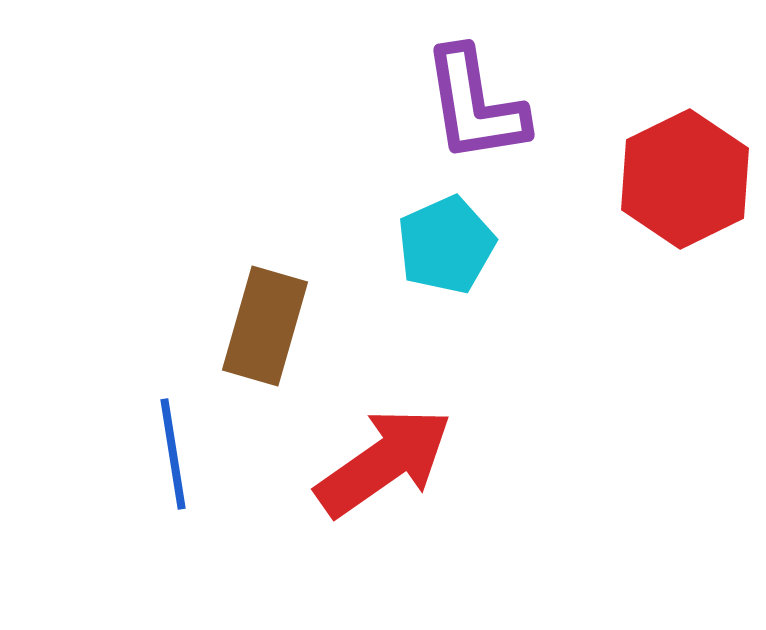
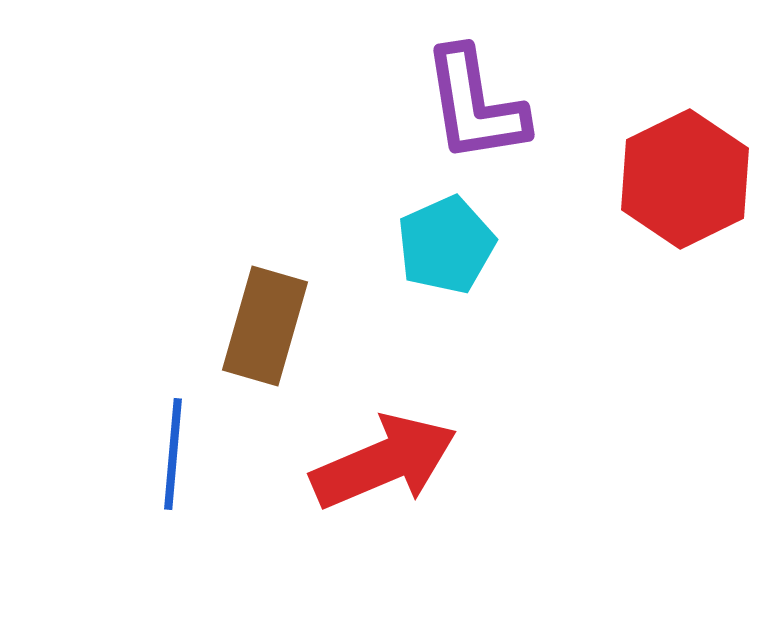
blue line: rotated 14 degrees clockwise
red arrow: rotated 12 degrees clockwise
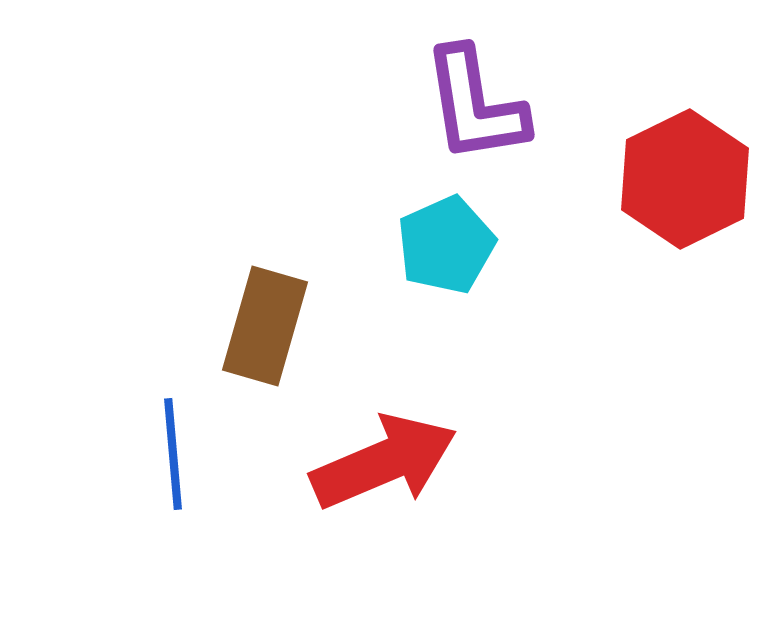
blue line: rotated 10 degrees counterclockwise
